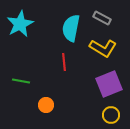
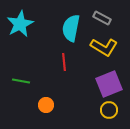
yellow L-shape: moved 1 px right, 1 px up
yellow circle: moved 2 px left, 5 px up
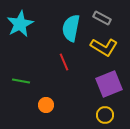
red line: rotated 18 degrees counterclockwise
yellow circle: moved 4 px left, 5 px down
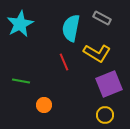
yellow L-shape: moved 7 px left, 6 px down
orange circle: moved 2 px left
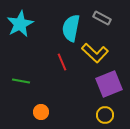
yellow L-shape: moved 2 px left; rotated 12 degrees clockwise
red line: moved 2 px left
orange circle: moved 3 px left, 7 px down
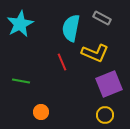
yellow L-shape: rotated 20 degrees counterclockwise
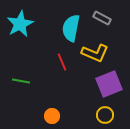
orange circle: moved 11 px right, 4 px down
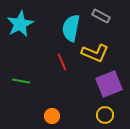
gray rectangle: moved 1 px left, 2 px up
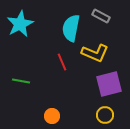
purple square: rotated 8 degrees clockwise
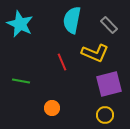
gray rectangle: moved 8 px right, 9 px down; rotated 18 degrees clockwise
cyan star: rotated 20 degrees counterclockwise
cyan semicircle: moved 1 px right, 8 px up
orange circle: moved 8 px up
